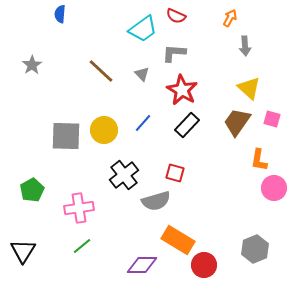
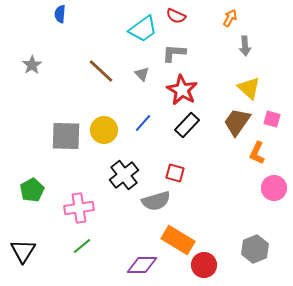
orange L-shape: moved 2 px left, 7 px up; rotated 15 degrees clockwise
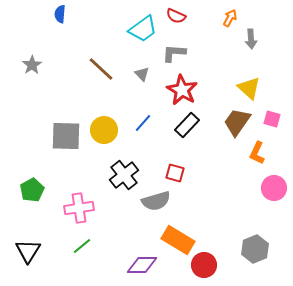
gray arrow: moved 6 px right, 7 px up
brown line: moved 2 px up
black triangle: moved 5 px right
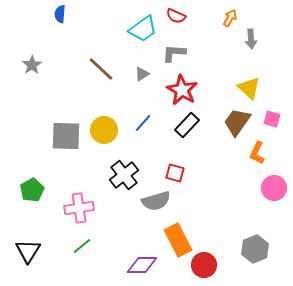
gray triangle: rotated 42 degrees clockwise
orange rectangle: rotated 32 degrees clockwise
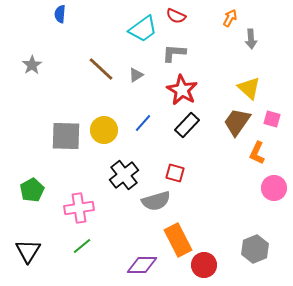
gray triangle: moved 6 px left, 1 px down
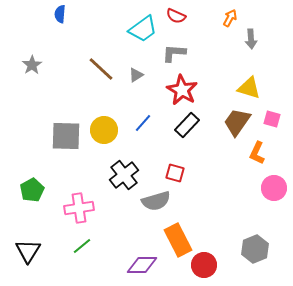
yellow triangle: rotated 25 degrees counterclockwise
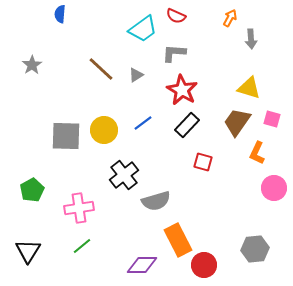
blue line: rotated 12 degrees clockwise
red square: moved 28 px right, 11 px up
gray hexagon: rotated 16 degrees clockwise
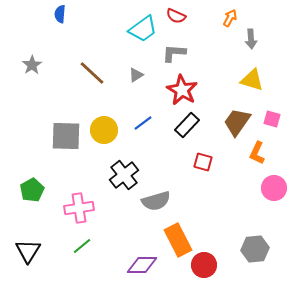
brown line: moved 9 px left, 4 px down
yellow triangle: moved 3 px right, 8 px up
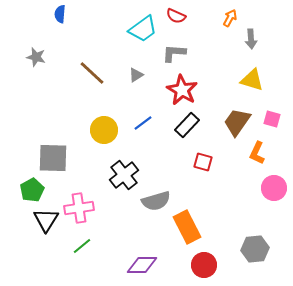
gray star: moved 4 px right, 8 px up; rotated 24 degrees counterclockwise
gray square: moved 13 px left, 22 px down
orange rectangle: moved 9 px right, 13 px up
black triangle: moved 18 px right, 31 px up
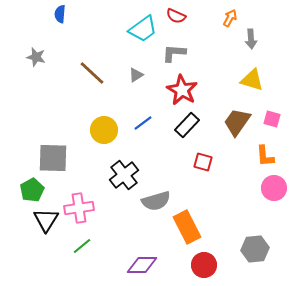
orange L-shape: moved 8 px right, 3 px down; rotated 30 degrees counterclockwise
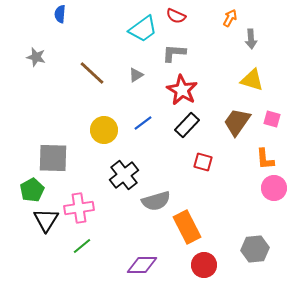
orange L-shape: moved 3 px down
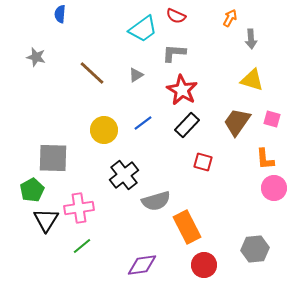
purple diamond: rotated 8 degrees counterclockwise
